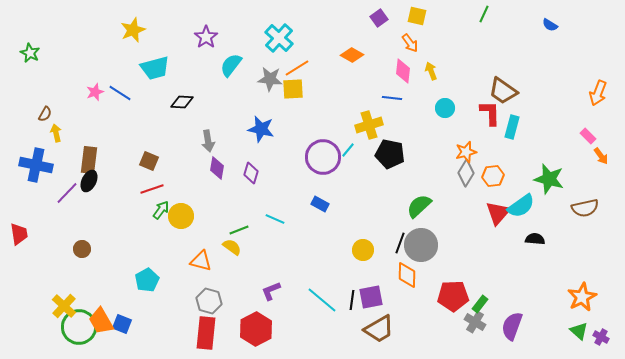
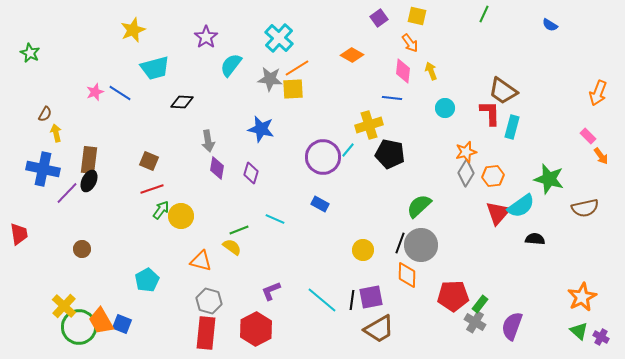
blue cross at (36, 165): moved 7 px right, 4 px down
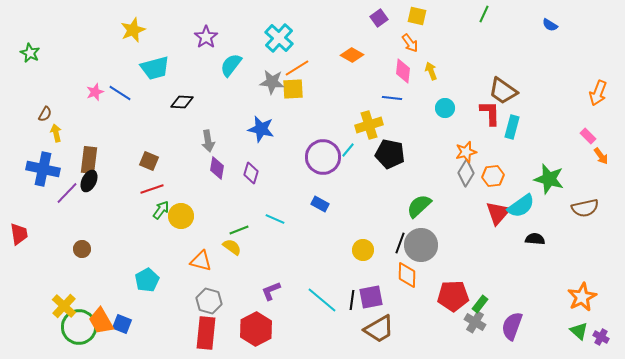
gray star at (270, 79): moved 2 px right, 3 px down
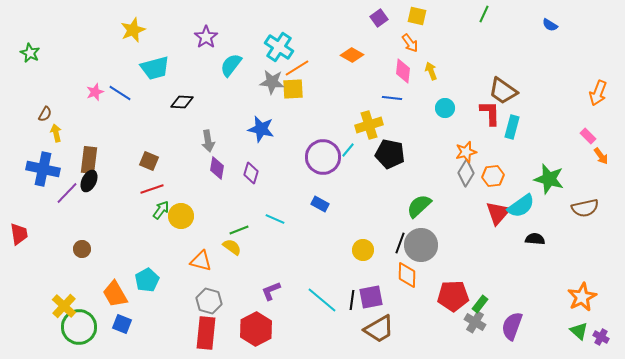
cyan cross at (279, 38): moved 9 px down; rotated 8 degrees counterclockwise
orange trapezoid at (101, 321): moved 14 px right, 27 px up
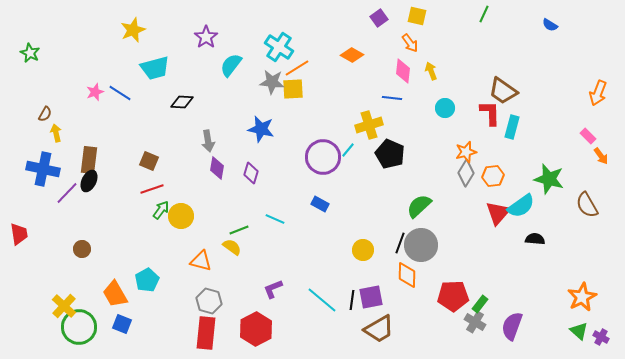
black pentagon at (390, 154): rotated 12 degrees clockwise
brown semicircle at (585, 208): moved 2 px right, 3 px up; rotated 72 degrees clockwise
purple L-shape at (271, 291): moved 2 px right, 2 px up
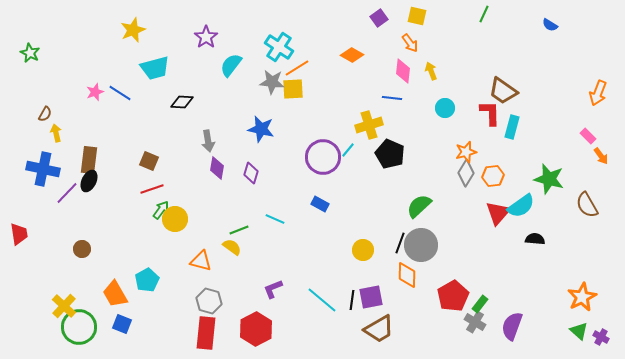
yellow circle at (181, 216): moved 6 px left, 3 px down
red pentagon at (453, 296): rotated 28 degrees counterclockwise
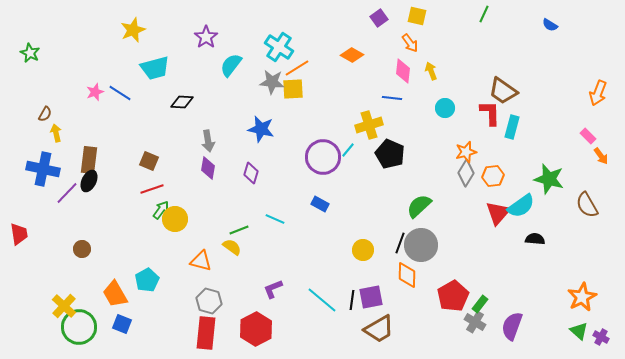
purple diamond at (217, 168): moved 9 px left
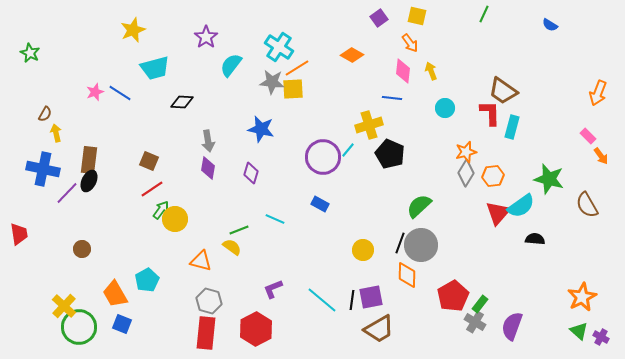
red line at (152, 189): rotated 15 degrees counterclockwise
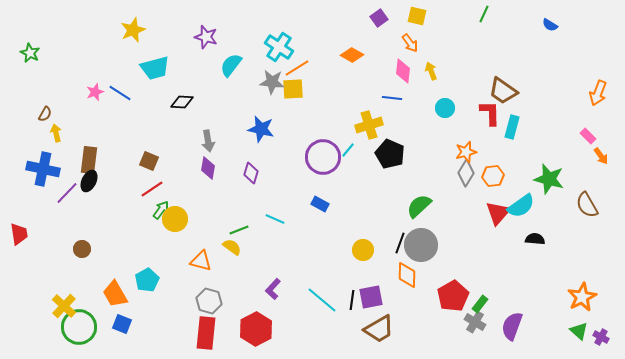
purple star at (206, 37): rotated 20 degrees counterclockwise
purple L-shape at (273, 289): rotated 25 degrees counterclockwise
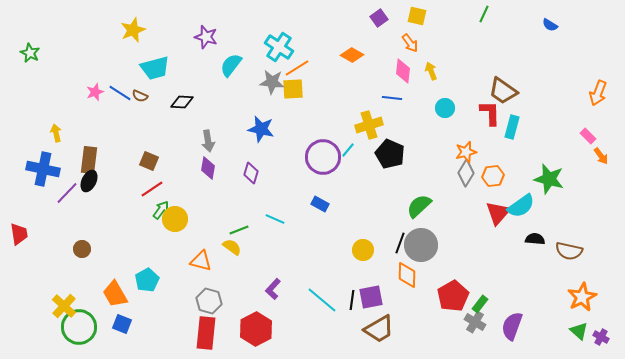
brown semicircle at (45, 114): moved 95 px right, 18 px up; rotated 84 degrees clockwise
brown semicircle at (587, 205): moved 18 px left, 46 px down; rotated 48 degrees counterclockwise
